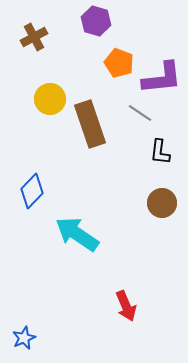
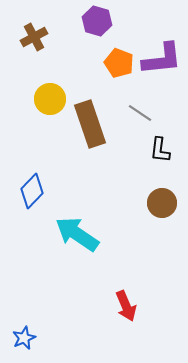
purple hexagon: moved 1 px right
purple L-shape: moved 19 px up
black L-shape: moved 2 px up
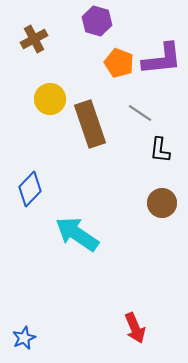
brown cross: moved 2 px down
blue diamond: moved 2 px left, 2 px up
red arrow: moved 9 px right, 22 px down
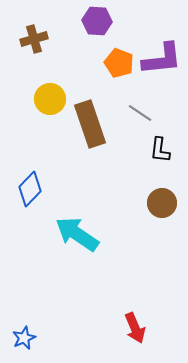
purple hexagon: rotated 12 degrees counterclockwise
brown cross: rotated 12 degrees clockwise
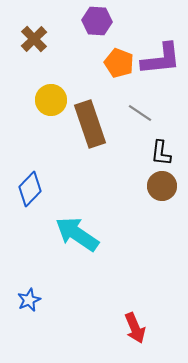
brown cross: rotated 28 degrees counterclockwise
purple L-shape: moved 1 px left
yellow circle: moved 1 px right, 1 px down
black L-shape: moved 1 px right, 3 px down
brown circle: moved 17 px up
blue star: moved 5 px right, 38 px up
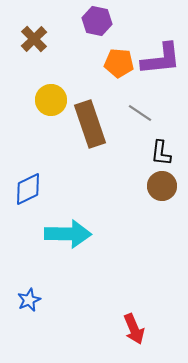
purple hexagon: rotated 8 degrees clockwise
orange pentagon: rotated 16 degrees counterclockwise
blue diamond: moved 2 px left; rotated 20 degrees clockwise
cyan arrow: moved 9 px left; rotated 147 degrees clockwise
red arrow: moved 1 px left, 1 px down
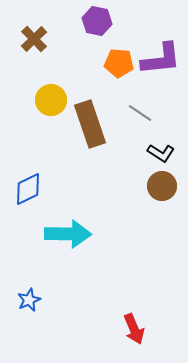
black L-shape: rotated 64 degrees counterclockwise
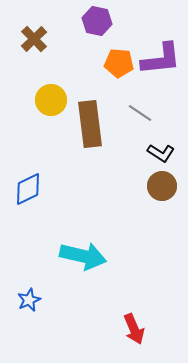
brown rectangle: rotated 12 degrees clockwise
cyan arrow: moved 15 px right, 22 px down; rotated 12 degrees clockwise
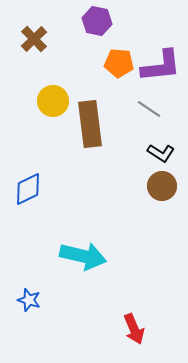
purple L-shape: moved 7 px down
yellow circle: moved 2 px right, 1 px down
gray line: moved 9 px right, 4 px up
blue star: rotated 30 degrees counterclockwise
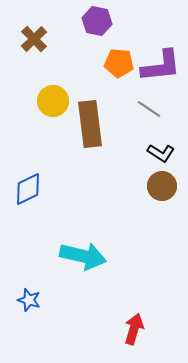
red arrow: rotated 140 degrees counterclockwise
